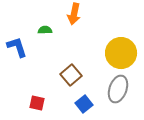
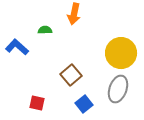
blue L-shape: rotated 30 degrees counterclockwise
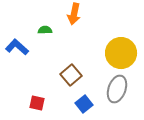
gray ellipse: moved 1 px left
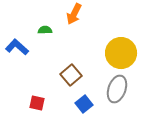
orange arrow: rotated 15 degrees clockwise
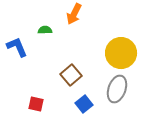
blue L-shape: rotated 25 degrees clockwise
red square: moved 1 px left, 1 px down
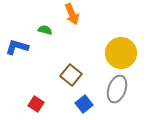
orange arrow: moved 2 px left; rotated 50 degrees counterclockwise
green semicircle: rotated 16 degrees clockwise
blue L-shape: rotated 50 degrees counterclockwise
brown square: rotated 10 degrees counterclockwise
red square: rotated 21 degrees clockwise
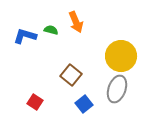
orange arrow: moved 4 px right, 8 px down
green semicircle: moved 6 px right
blue L-shape: moved 8 px right, 11 px up
yellow circle: moved 3 px down
red square: moved 1 px left, 2 px up
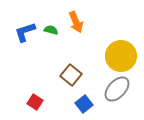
blue L-shape: moved 4 px up; rotated 35 degrees counterclockwise
gray ellipse: rotated 24 degrees clockwise
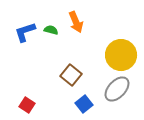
yellow circle: moved 1 px up
red square: moved 8 px left, 3 px down
